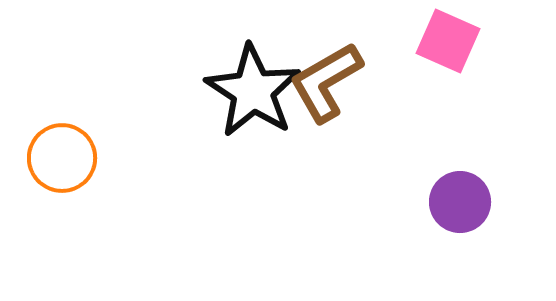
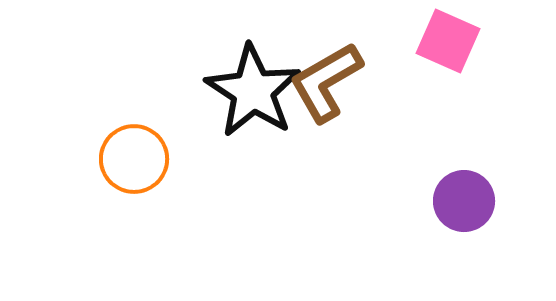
orange circle: moved 72 px right, 1 px down
purple circle: moved 4 px right, 1 px up
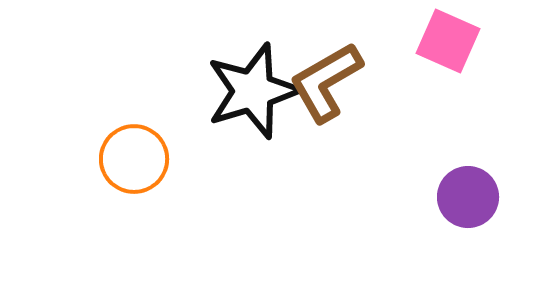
black star: rotated 22 degrees clockwise
purple circle: moved 4 px right, 4 px up
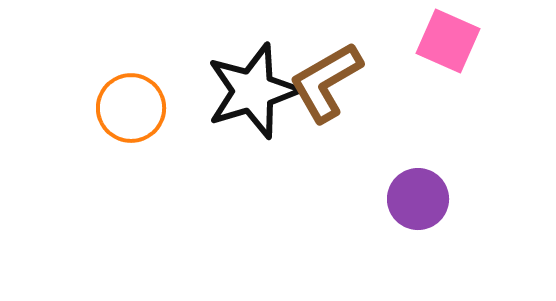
orange circle: moved 3 px left, 51 px up
purple circle: moved 50 px left, 2 px down
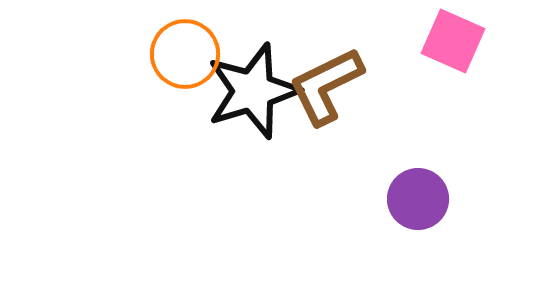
pink square: moved 5 px right
brown L-shape: moved 4 px down; rotated 4 degrees clockwise
orange circle: moved 54 px right, 54 px up
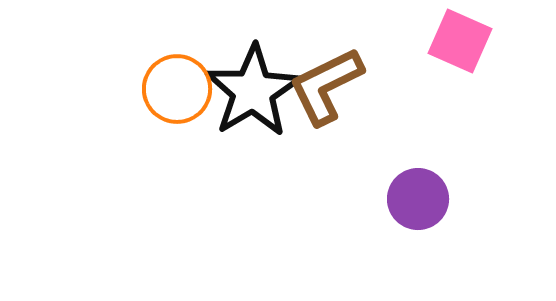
pink square: moved 7 px right
orange circle: moved 8 px left, 35 px down
black star: rotated 14 degrees counterclockwise
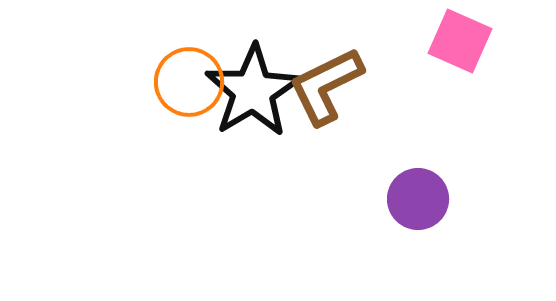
orange circle: moved 12 px right, 7 px up
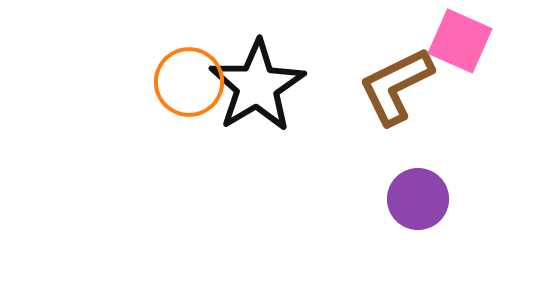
brown L-shape: moved 70 px right
black star: moved 4 px right, 5 px up
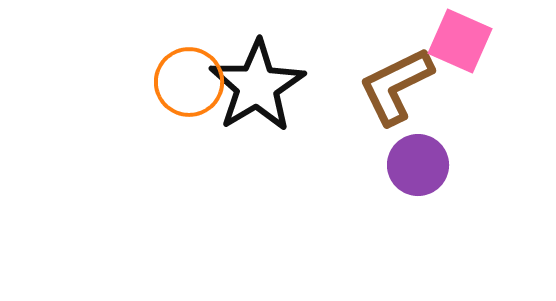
purple circle: moved 34 px up
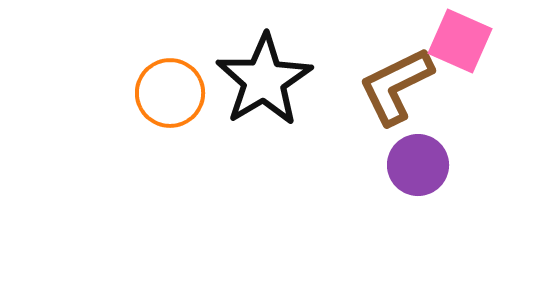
orange circle: moved 19 px left, 11 px down
black star: moved 7 px right, 6 px up
